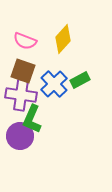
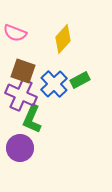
pink semicircle: moved 10 px left, 8 px up
purple cross: rotated 16 degrees clockwise
purple circle: moved 12 px down
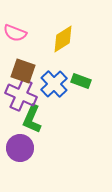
yellow diamond: rotated 16 degrees clockwise
green rectangle: moved 1 px right, 1 px down; rotated 48 degrees clockwise
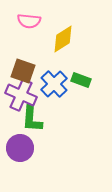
pink semicircle: moved 14 px right, 12 px up; rotated 15 degrees counterclockwise
green rectangle: moved 1 px up
green L-shape: rotated 20 degrees counterclockwise
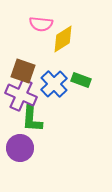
pink semicircle: moved 12 px right, 3 px down
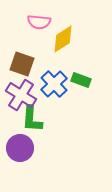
pink semicircle: moved 2 px left, 2 px up
brown square: moved 1 px left, 7 px up
purple cross: rotated 8 degrees clockwise
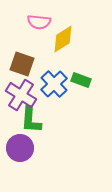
green L-shape: moved 1 px left, 1 px down
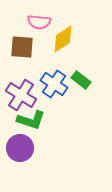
brown square: moved 17 px up; rotated 15 degrees counterclockwise
green rectangle: rotated 18 degrees clockwise
blue cross: rotated 12 degrees counterclockwise
green L-shape: rotated 76 degrees counterclockwise
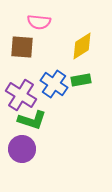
yellow diamond: moved 19 px right, 7 px down
green rectangle: rotated 48 degrees counterclockwise
green L-shape: moved 1 px right
purple circle: moved 2 px right, 1 px down
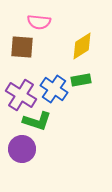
blue cross: moved 5 px down
green L-shape: moved 5 px right, 1 px down
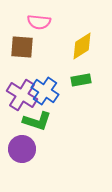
blue cross: moved 9 px left, 2 px down
purple cross: moved 1 px right
